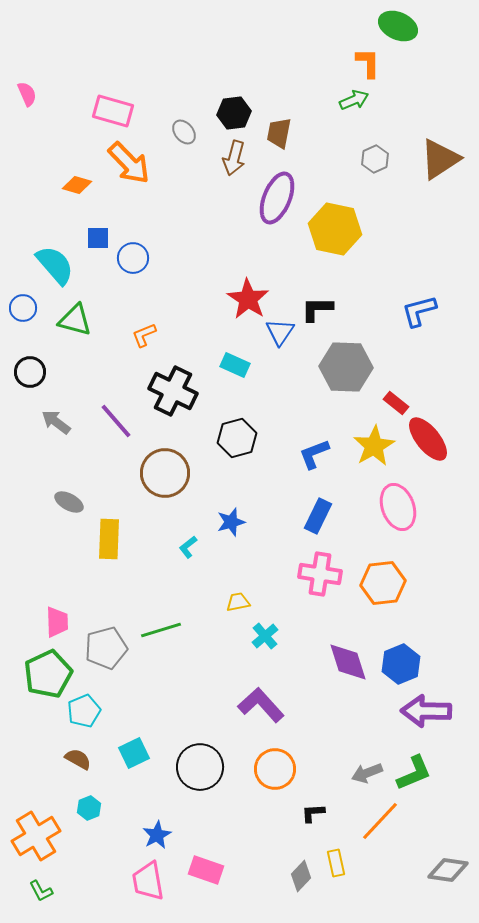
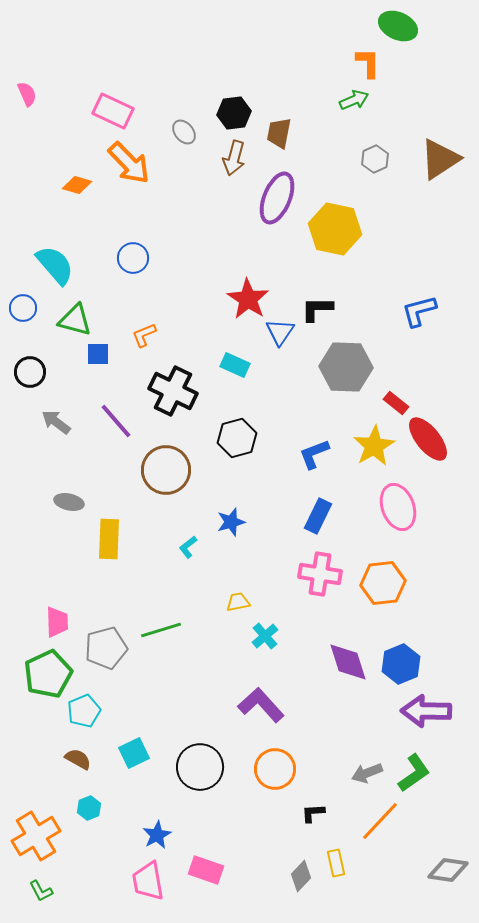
pink rectangle at (113, 111): rotated 9 degrees clockwise
blue square at (98, 238): moved 116 px down
brown circle at (165, 473): moved 1 px right, 3 px up
gray ellipse at (69, 502): rotated 16 degrees counterclockwise
green L-shape at (414, 773): rotated 12 degrees counterclockwise
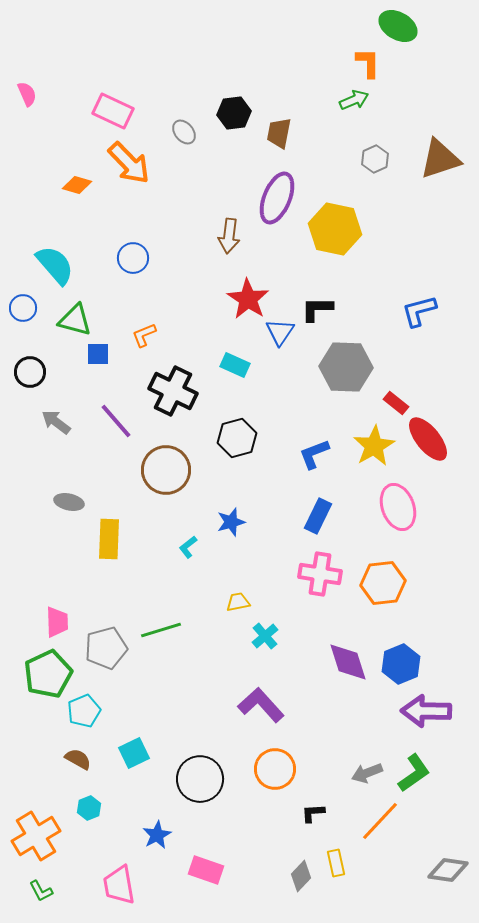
green ellipse at (398, 26): rotated 6 degrees clockwise
brown arrow at (234, 158): moved 5 px left, 78 px down; rotated 8 degrees counterclockwise
brown triangle at (440, 159): rotated 15 degrees clockwise
black circle at (200, 767): moved 12 px down
pink trapezoid at (148, 881): moved 29 px left, 4 px down
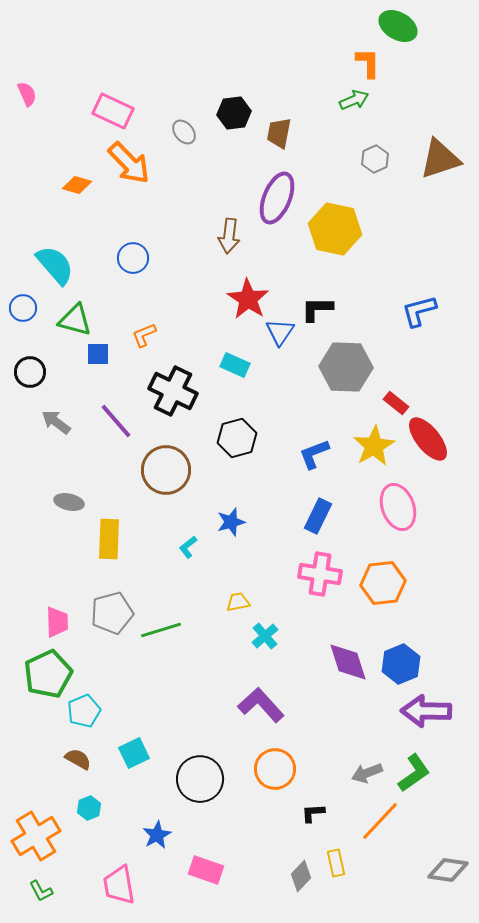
gray pentagon at (106, 648): moved 6 px right, 35 px up
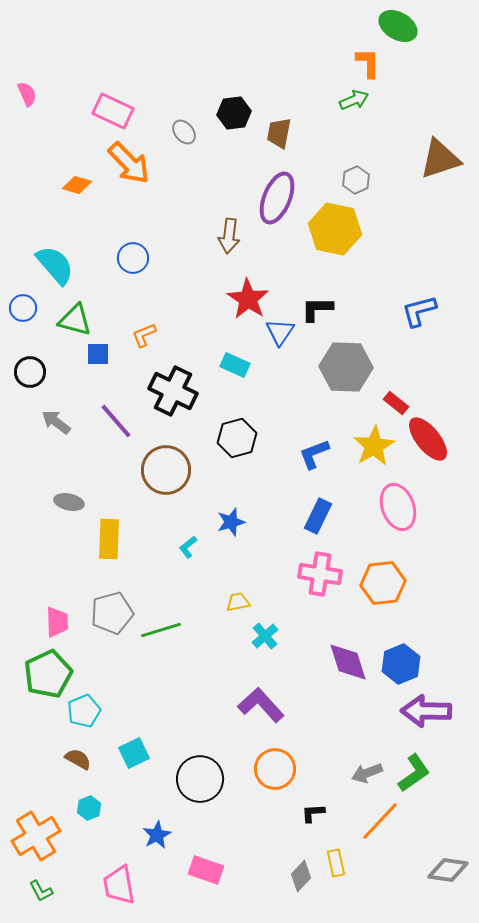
gray hexagon at (375, 159): moved 19 px left, 21 px down
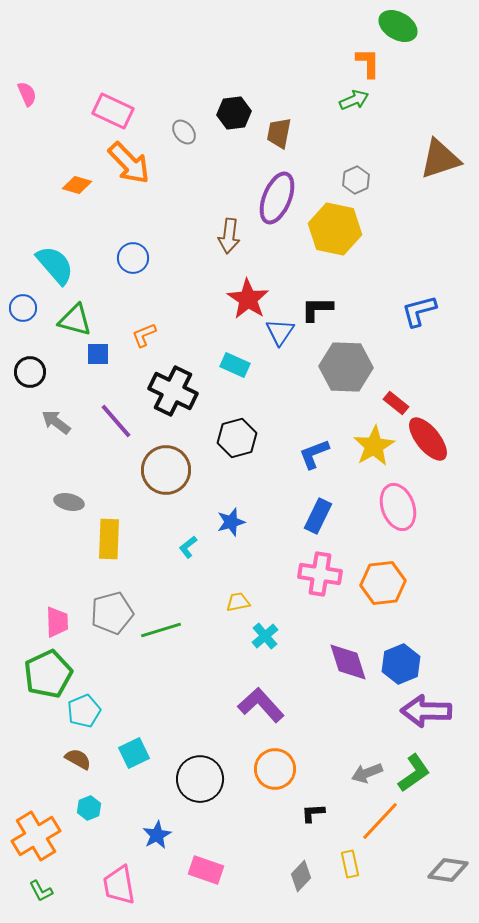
yellow rectangle at (336, 863): moved 14 px right, 1 px down
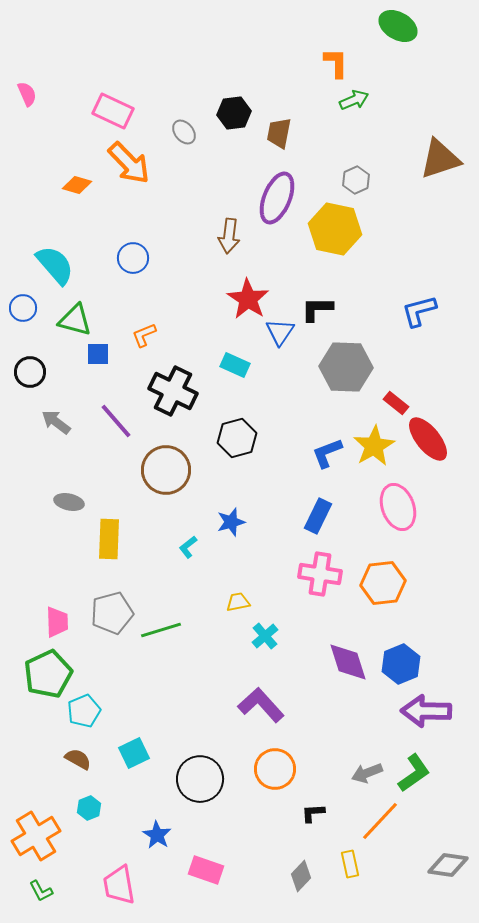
orange L-shape at (368, 63): moved 32 px left
blue L-shape at (314, 454): moved 13 px right, 1 px up
blue star at (157, 835): rotated 12 degrees counterclockwise
gray diamond at (448, 870): moved 5 px up
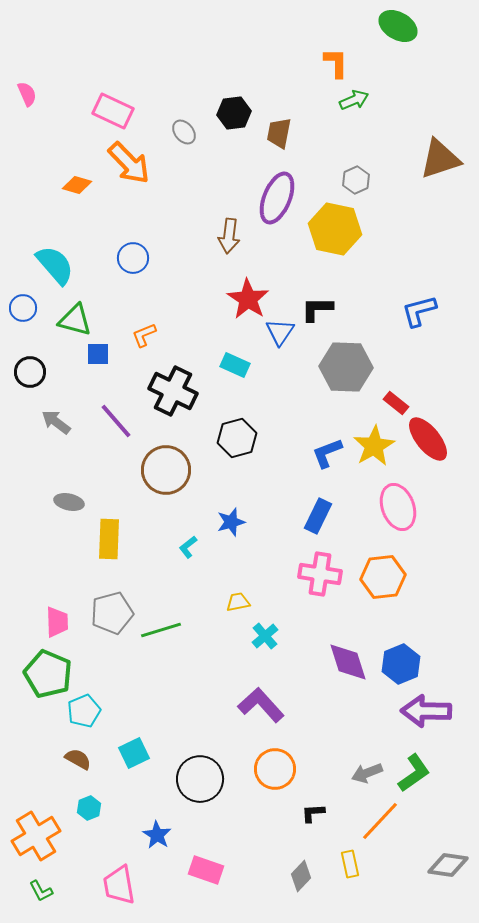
orange hexagon at (383, 583): moved 6 px up
green pentagon at (48, 674): rotated 24 degrees counterclockwise
